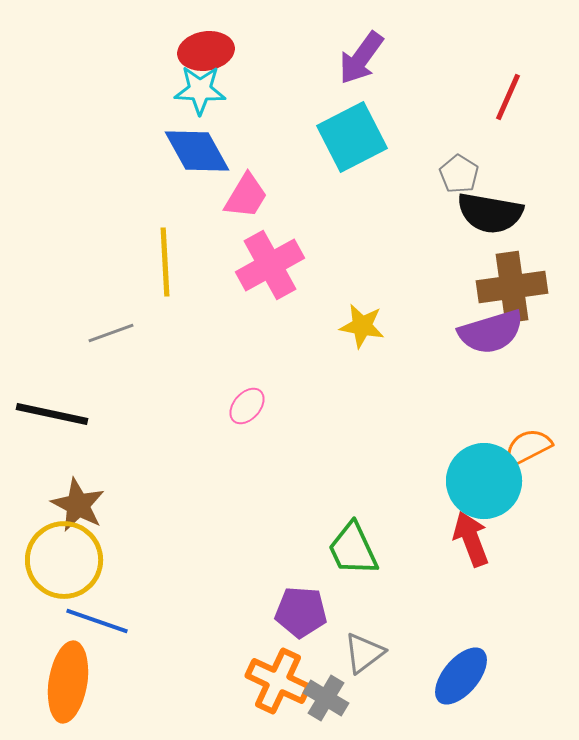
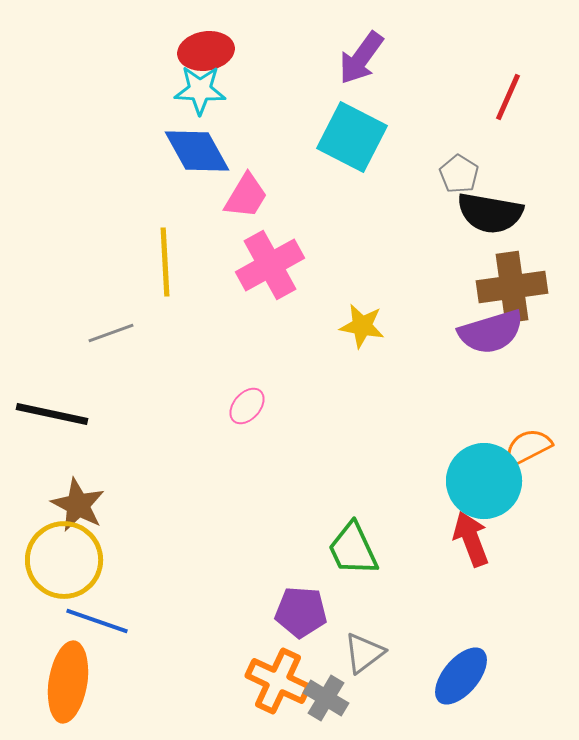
cyan square: rotated 36 degrees counterclockwise
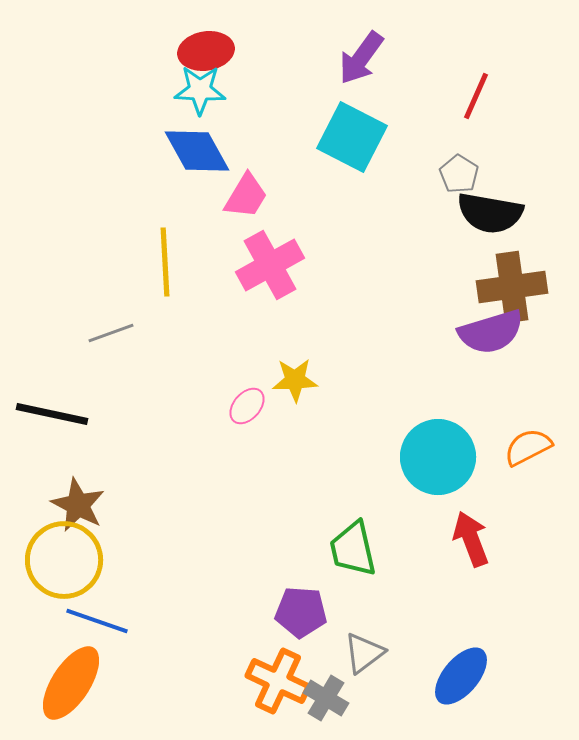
red line: moved 32 px left, 1 px up
yellow star: moved 67 px left, 54 px down; rotated 12 degrees counterclockwise
cyan circle: moved 46 px left, 24 px up
green trapezoid: rotated 12 degrees clockwise
orange ellipse: moved 3 px right, 1 px down; rotated 24 degrees clockwise
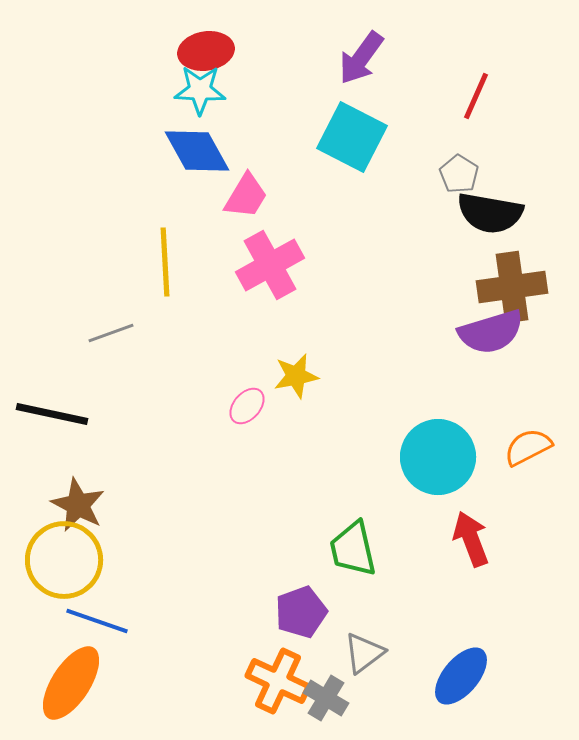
yellow star: moved 1 px right, 4 px up; rotated 9 degrees counterclockwise
purple pentagon: rotated 24 degrees counterclockwise
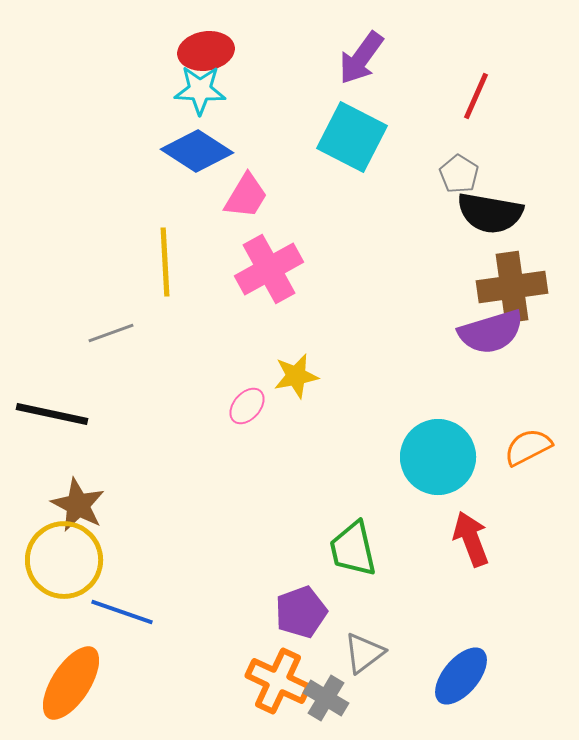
blue diamond: rotated 28 degrees counterclockwise
pink cross: moved 1 px left, 4 px down
blue line: moved 25 px right, 9 px up
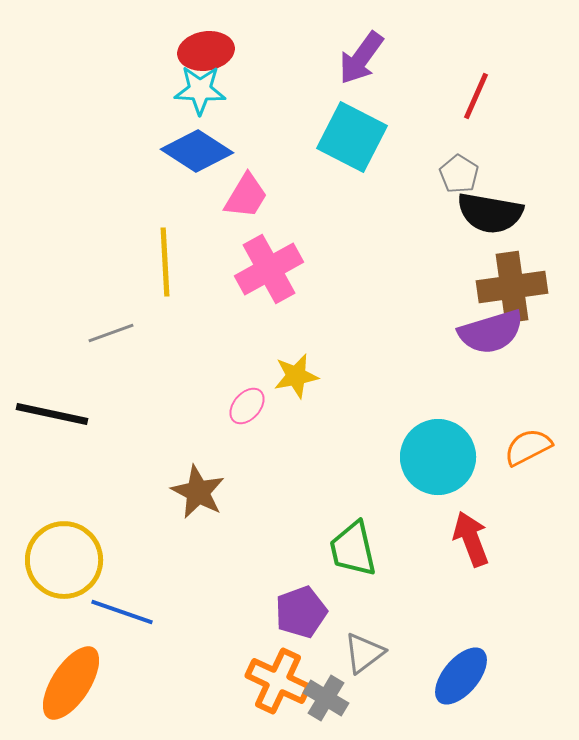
brown star: moved 120 px right, 13 px up
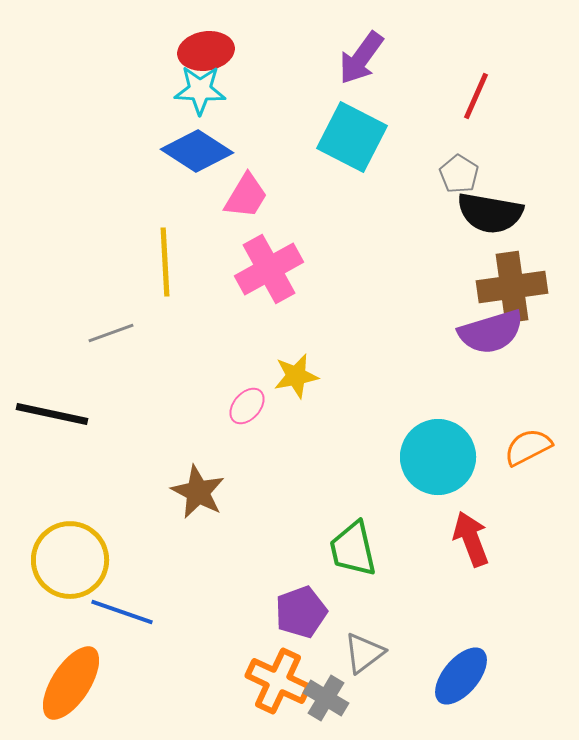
yellow circle: moved 6 px right
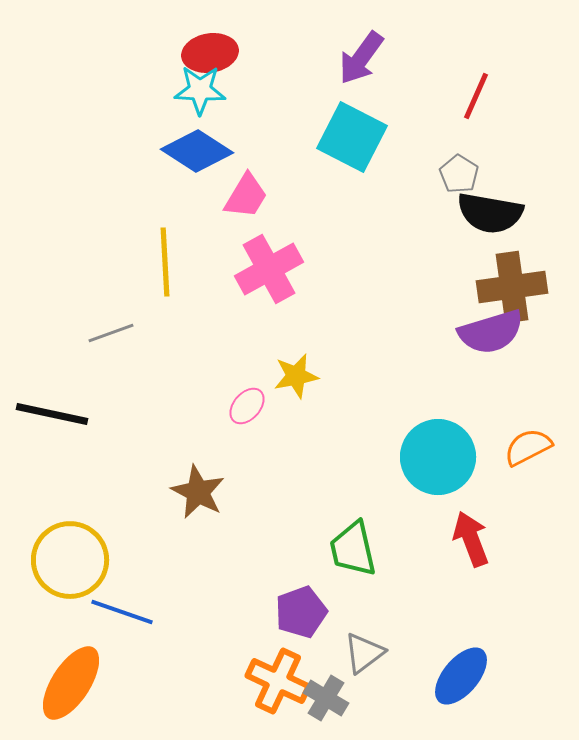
red ellipse: moved 4 px right, 2 px down
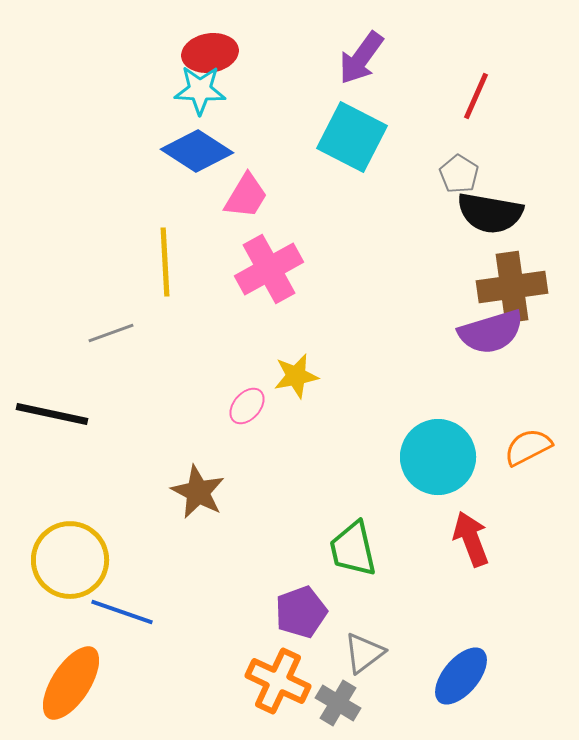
gray cross: moved 12 px right, 5 px down
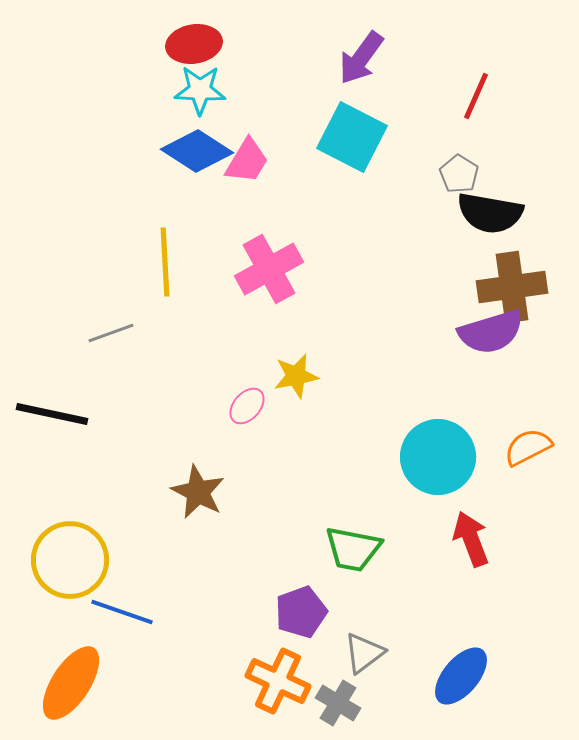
red ellipse: moved 16 px left, 9 px up
pink trapezoid: moved 1 px right, 35 px up
green trapezoid: rotated 66 degrees counterclockwise
